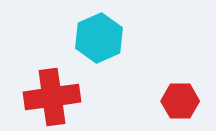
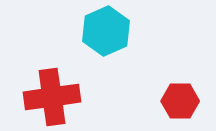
cyan hexagon: moved 7 px right, 7 px up
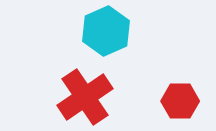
red cross: moved 33 px right; rotated 26 degrees counterclockwise
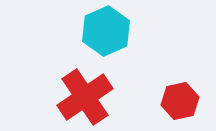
red hexagon: rotated 12 degrees counterclockwise
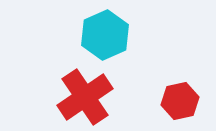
cyan hexagon: moved 1 px left, 4 px down
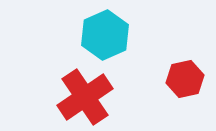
red hexagon: moved 5 px right, 22 px up
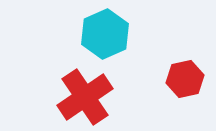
cyan hexagon: moved 1 px up
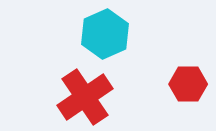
red hexagon: moved 3 px right, 5 px down; rotated 12 degrees clockwise
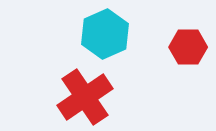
red hexagon: moved 37 px up
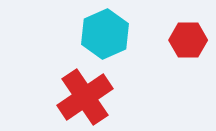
red hexagon: moved 7 px up
